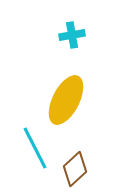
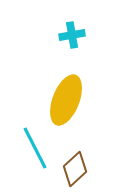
yellow ellipse: rotated 6 degrees counterclockwise
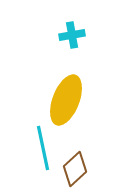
cyan line: moved 8 px right; rotated 15 degrees clockwise
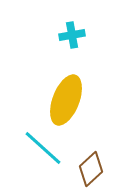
cyan line: rotated 36 degrees counterclockwise
brown diamond: moved 16 px right
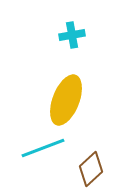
cyan line: rotated 63 degrees counterclockwise
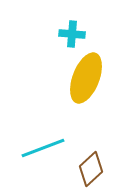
cyan cross: moved 1 px up; rotated 15 degrees clockwise
yellow ellipse: moved 20 px right, 22 px up
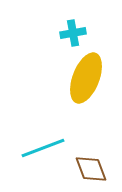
cyan cross: moved 1 px right, 1 px up; rotated 15 degrees counterclockwise
brown diamond: rotated 68 degrees counterclockwise
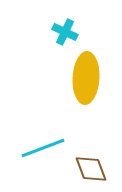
cyan cross: moved 8 px left, 1 px up; rotated 35 degrees clockwise
yellow ellipse: rotated 18 degrees counterclockwise
